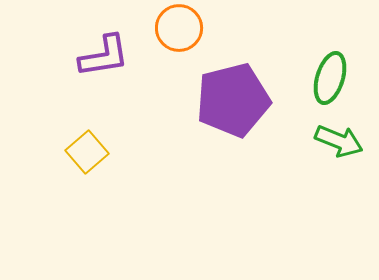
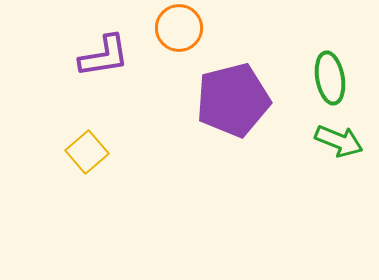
green ellipse: rotated 27 degrees counterclockwise
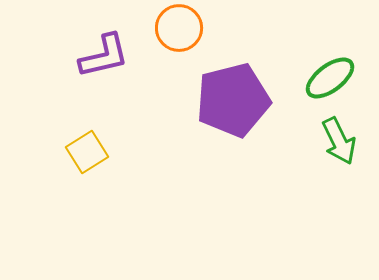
purple L-shape: rotated 4 degrees counterclockwise
green ellipse: rotated 63 degrees clockwise
green arrow: rotated 42 degrees clockwise
yellow square: rotated 9 degrees clockwise
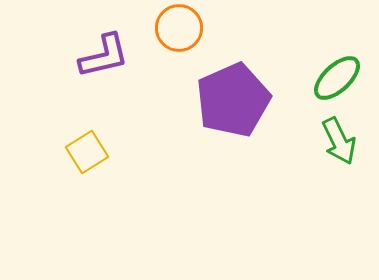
green ellipse: moved 7 px right; rotated 6 degrees counterclockwise
purple pentagon: rotated 10 degrees counterclockwise
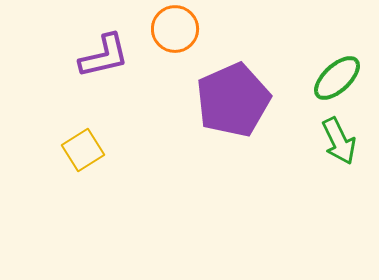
orange circle: moved 4 px left, 1 px down
yellow square: moved 4 px left, 2 px up
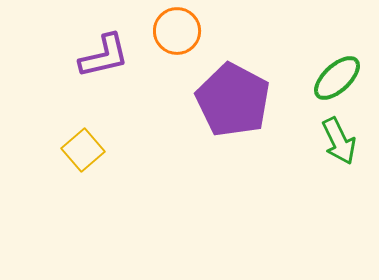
orange circle: moved 2 px right, 2 px down
purple pentagon: rotated 20 degrees counterclockwise
yellow square: rotated 9 degrees counterclockwise
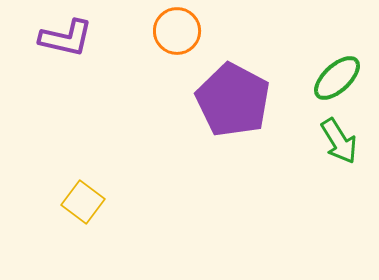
purple L-shape: moved 38 px left, 18 px up; rotated 26 degrees clockwise
green arrow: rotated 6 degrees counterclockwise
yellow square: moved 52 px down; rotated 12 degrees counterclockwise
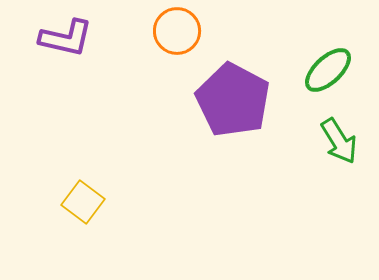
green ellipse: moved 9 px left, 8 px up
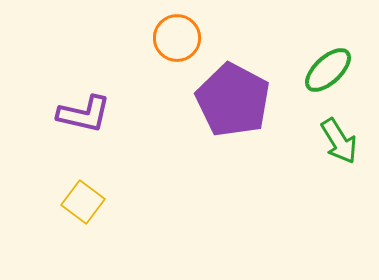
orange circle: moved 7 px down
purple L-shape: moved 18 px right, 76 px down
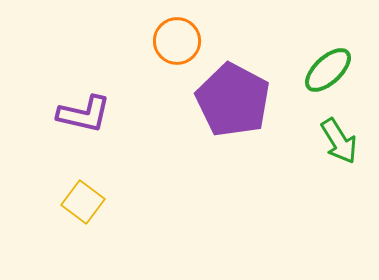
orange circle: moved 3 px down
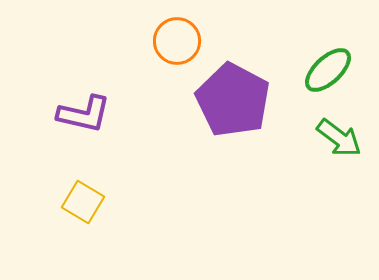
green arrow: moved 3 px up; rotated 21 degrees counterclockwise
yellow square: rotated 6 degrees counterclockwise
